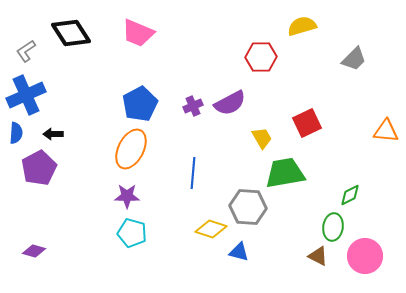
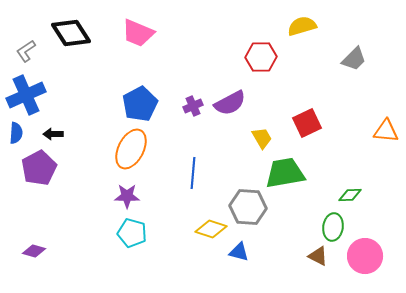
green diamond: rotated 25 degrees clockwise
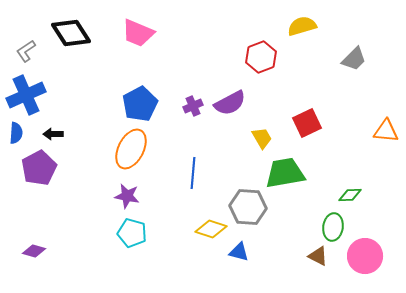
red hexagon: rotated 20 degrees counterclockwise
purple star: rotated 10 degrees clockwise
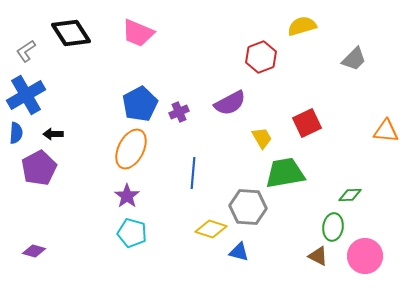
blue cross: rotated 6 degrees counterclockwise
purple cross: moved 14 px left, 6 px down
purple star: rotated 25 degrees clockwise
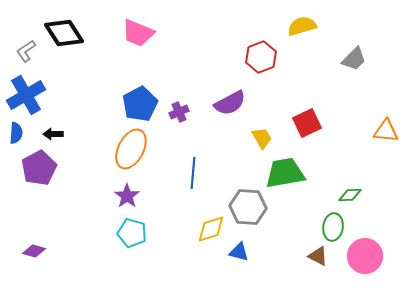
black diamond: moved 7 px left
yellow diamond: rotated 36 degrees counterclockwise
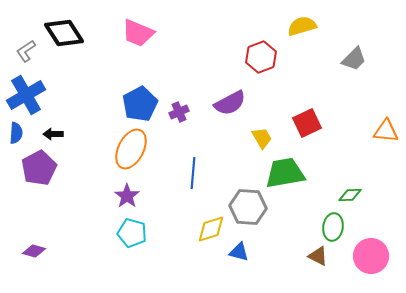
pink circle: moved 6 px right
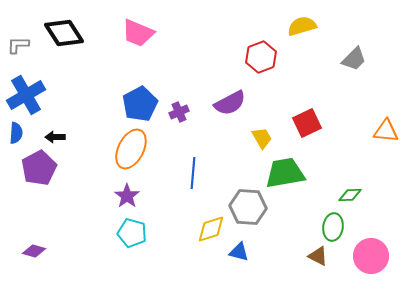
gray L-shape: moved 8 px left, 6 px up; rotated 35 degrees clockwise
black arrow: moved 2 px right, 3 px down
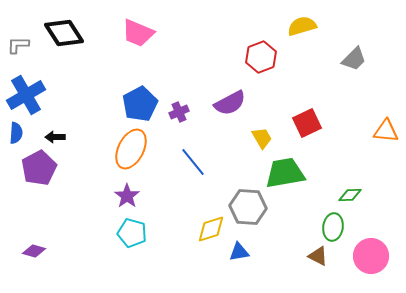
blue line: moved 11 px up; rotated 44 degrees counterclockwise
blue triangle: rotated 25 degrees counterclockwise
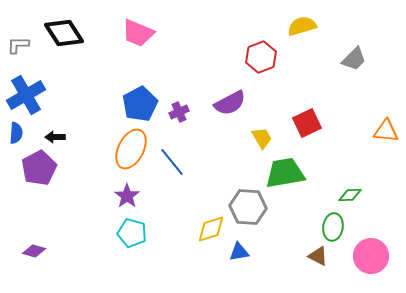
blue line: moved 21 px left
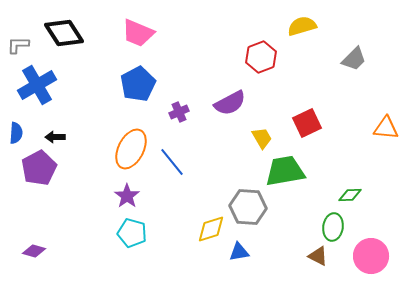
blue cross: moved 11 px right, 10 px up
blue pentagon: moved 2 px left, 20 px up
orange triangle: moved 3 px up
green trapezoid: moved 2 px up
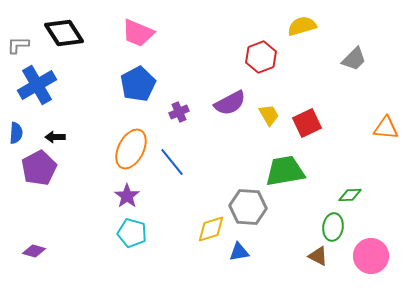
yellow trapezoid: moved 7 px right, 23 px up
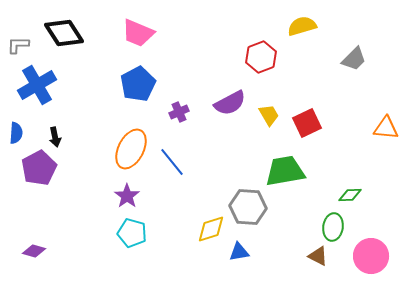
black arrow: rotated 102 degrees counterclockwise
